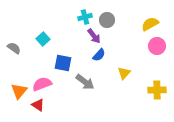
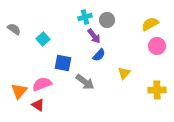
gray semicircle: moved 19 px up
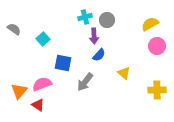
purple arrow: rotated 35 degrees clockwise
yellow triangle: rotated 32 degrees counterclockwise
gray arrow: rotated 90 degrees clockwise
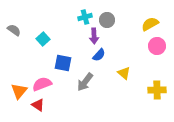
gray semicircle: moved 1 px down
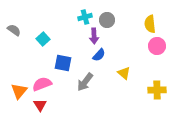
yellow semicircle: rotated 66 degrees counterclockwise
red triangle: moved 2 px right; rotated 24 degrees clockwise
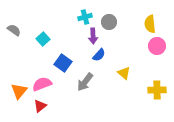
gray circle: moved 2 px right, 2 px down
purple arrow: moved 1 px left
blue square: rotated 24 degrees clockwise
red triangle: moved 1 px down; rotated 24 degrees clockwise
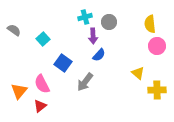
yellow triangle: moved 14 px right
pink semicircle: rotated 96 degrees counterclockwise
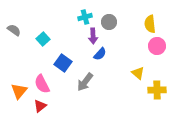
blue semicircle: moved 1 px right, 1 px up
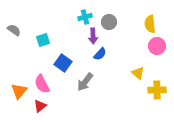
cyan square: moved 1 px down; rotated 24 degrees clockwise
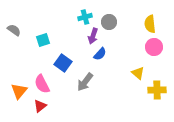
purple arrow: rotated 21 degrees clockwise
pink circle: moved 3 px left, 1 px down
